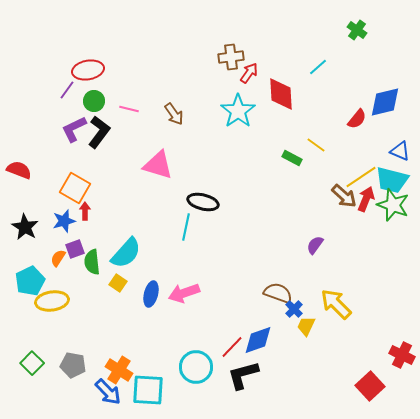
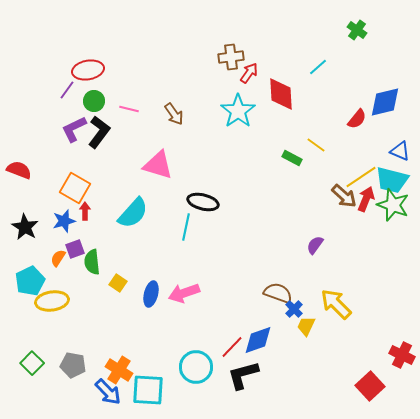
cyan semicircle at (126, 253): moved 7 px right, 40 px up
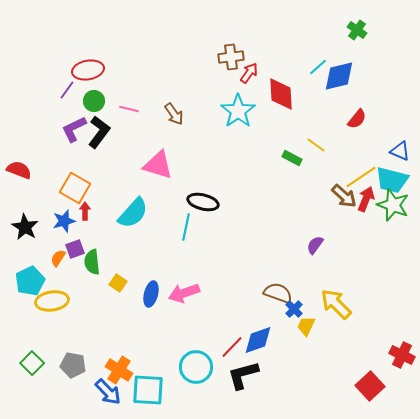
blue diamond at (385, 102): moved 46 px left, 26 px up
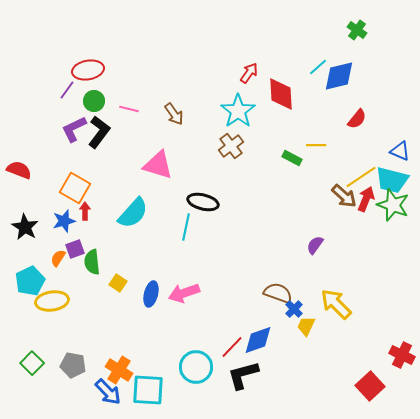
brown cross at (231, 57): moved 89 px down; rotated 30 degrees counterclockwise
yellow line at (316, 145): rotated 36 degrees counterclockwise
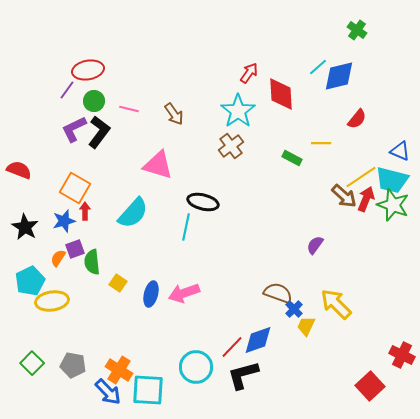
yellow line at (316, 145): moved 5 px right, 2 px up
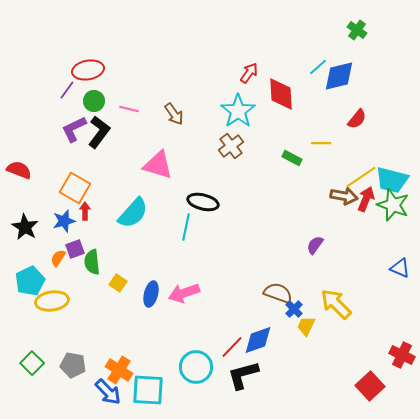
blue triangle at (400, 151): moved 117 px down
brown arrow at (344, 196): rotated 32 degrees counterclockwise
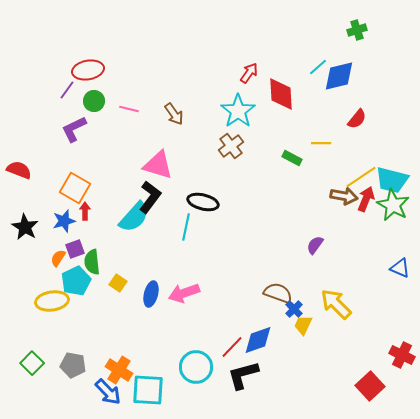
green cross at (357, 30): rotated 36 degrees clockwise
black L-shape at (99, 132): moved 51 px right, 65 px down
green star at (393, 205): rotated 8 degrees clockwise
cyan semicircle at (133, 213): moved 1 px right, 4 px down
cyan pentagon at (30, 281): moved 46 px right
yellow trapezoid at (306, 326): moved 3 px left, 1 px up
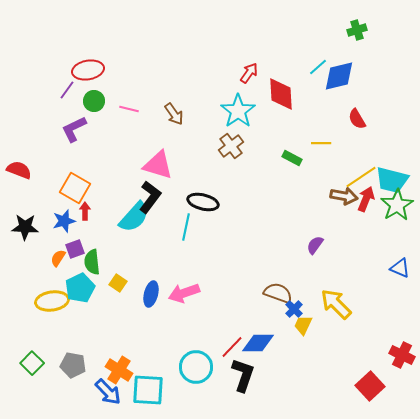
red semicircle at (357, 119): rotated 110 degrees clockwise
green star at (393, 205): moved 4 px right; rotated 12 degrees clockwise
black star at (25, 227): rotated 28 degrees counterclockwise
cyan pentagon at (76, 281): moved 4 px right, 7 px down
blue diamond at (258, 340): moved 3 px down; rotated 20 degrees clockwise
black L-shape at (243, 375): rotated 124 degrees clockwise
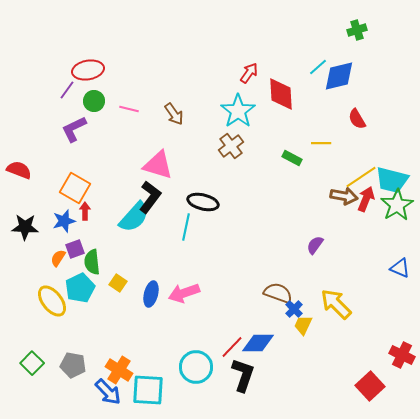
yellow ellipse at (52, 301): rotated 60 degrees clockwise
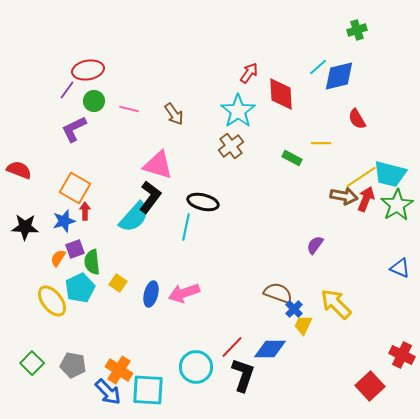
cyan trapezoid at (392, 180): moved 2 px left, 6 px up
blue diamond at (258, 343): moved 12 px right, 6 px down
